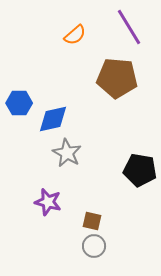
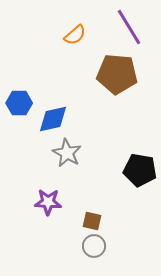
brown pentagon: moved 4 px up
purple star: rotated 12 degrees counterclockwise
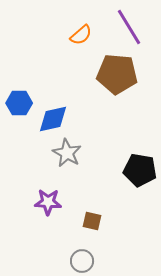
orange semicircle: moved 6 px right
gray circle: moved 12 px left, 15 px down
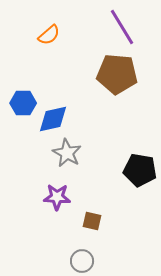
purple line: moved 7 px left
orange semicircle: moved 32 px left
blue hexagon: moved 4 px right
purple star: moved 9 px right, 5 px up
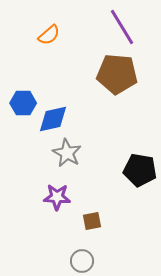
brown square: rotated 24 degrees counterclockwise
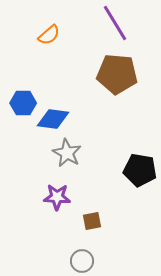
purple line: moved 7 px left, 4 px up
blue diamond: rotated 20 degrees clockwise
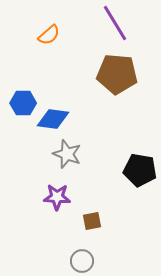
gray star: moved 1 px down; rotated 8 degrees counterclockwise
